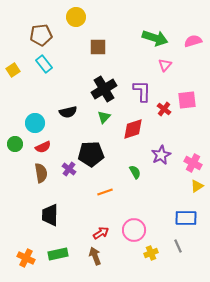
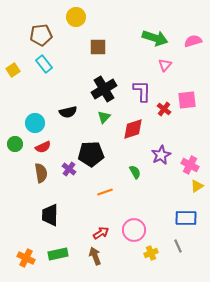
pink cross: moved 3 px left, 2 px down
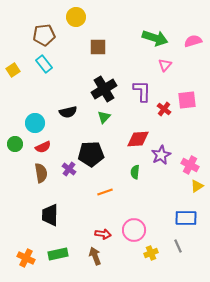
brown pentagon: moved 3 px right
red diamond: moved 5 px right, 10 px down; rotated 15 degrees clockwise
green semicircle: rotated 144 degrees counterclockwise
red arrow: moved 2 px right, 1 px down; rotated 42 degrees clockwise
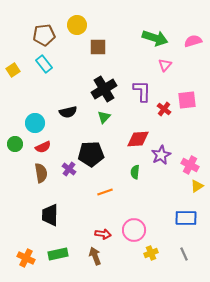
yellow circle: moved 1 px right, 8 px down
gray line: moved 6 px right, 8 px down
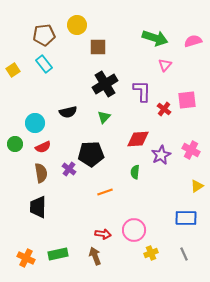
black cross: moved 1 px right, 5 px up
pink cross: moved 1 px right, 15 px up
black trapezoid: moved 12 px left, 8 px up
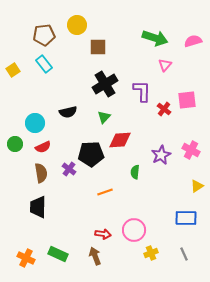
red diamond: moved 18 px left, 1 px down
green rectangle: rotated 36 degrees clockwise
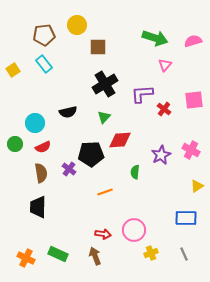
purple L-shape: moved 3 px down; rotated 95 degrees counterclockwise
pink square: moved 7 px right
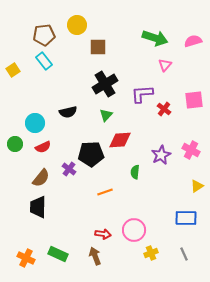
cyan rectangle: moved 3 px up
green triangle: moved 2 px right, 2 px up
brown semicircle: moved 5 px down; rotated 48 degrees clockwise
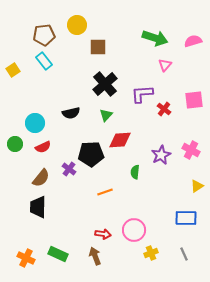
black cross: rotated 10 degrees counterclockwise
black semicircle: moved 3 px right, 1 px down
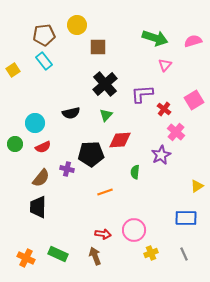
pink square: rotated 24 degrees counterclockwise
pink cross: moved 15 px left, 18 px up; rotated 12 degrees clockwise
purple cross: moved 2 px left; rotated 24 degrees counterclockwise
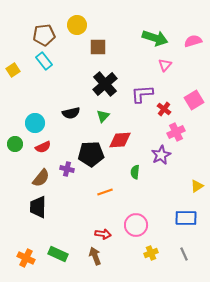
green triangle: moved 3 px left, 1 px down
pink cross: rotated 24 degrees clockwise
pink circle: moved 2 px right, 5 px up
